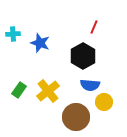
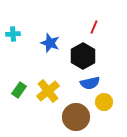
blue star: moved 10 px right
blue semicircle: moved 2 px up; rotated 18 degrees counterclockwise
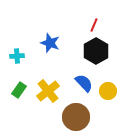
red line: moved 2 px up
cyan cross: moved 4 px right, 22 px down
black hexagon: moved 13 px right, 5 px up
blue semicircle: moved 6 px left; rotated 120 degrees counterclockwise
yellow circle: moved 4 px right, 11 px up
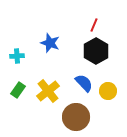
green rectangle: moved 1 px left
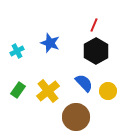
cyan cross: moved 5 px up; rotated 24 degrees counterclockwise
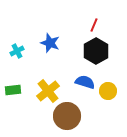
blue semicircle: moved 1 px right, 1 px up; rotated 30 degrees counterclockwise
green rectangle: moved 5 px left; rotated 49 degrees clockwise
brown circle: moved 9 px left, 1 px up
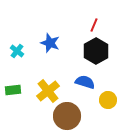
cyan cross: rotated 24 degrees counterclockwise
yellow circle: moved 9 px down
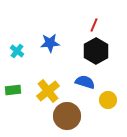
blue star: rotated 24 degrees counterclockwise
